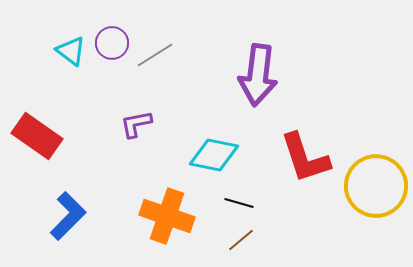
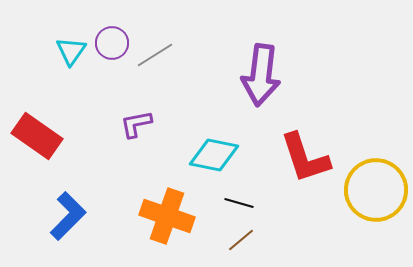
cyan triangle: rotated 28 degrees clockwise
purple arrow: moved 3 px right
yellow circle: moved 4 px down
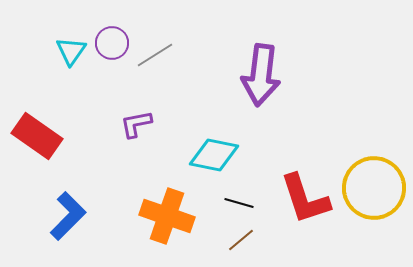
red L-shape: moved 41 px down
yellow circle: moved 2 px left, 2 px up
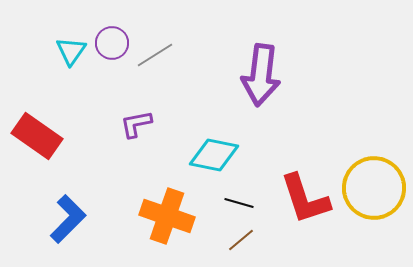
blue L-shape: moved 3 px down
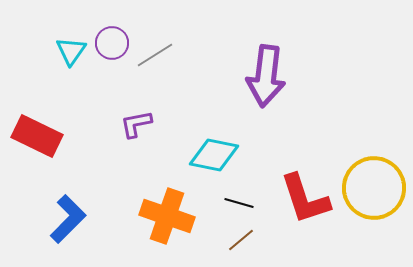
purple arrow: moved 5 px right, 1 px down
red rectangle: rotated 9 degrees counterclockwise
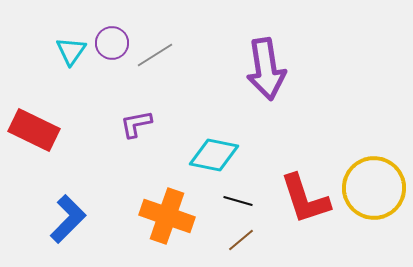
purple arrow: moved 7 px up; rotated 16 degrees counterclockwise
red rectangle: moved 3 px left, 6 px up
black line: moved 1 px left, 2 px up
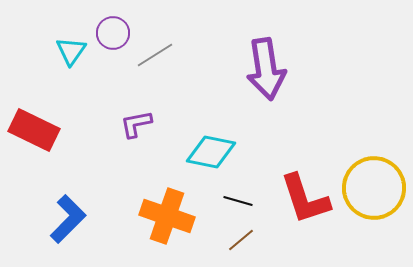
purple circle: moved 1 px right, 10 px up
cyan diamond: moved 3 px left, 3 px up
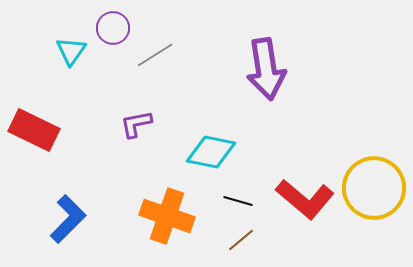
purple circle: moved 5 px up
red L-shape: rotated 32 degrees counterclockwise
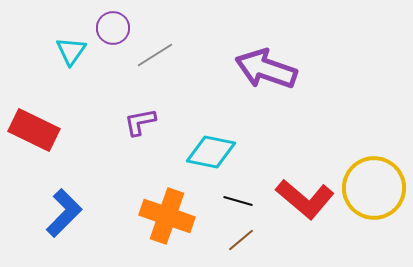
purple arrow: rotated 118 degrees clockwise
purple L-shape: moved 4 px right, 2 px up
blue L-shape: moved 4 px left, 6 px up
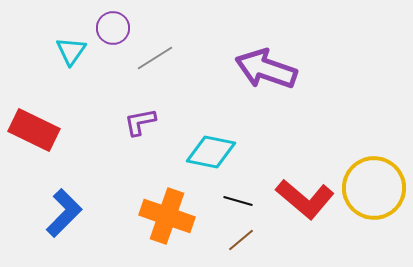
gray line: moved 3 px down
